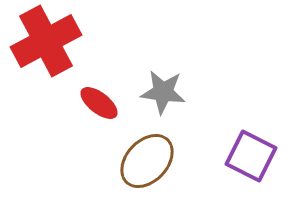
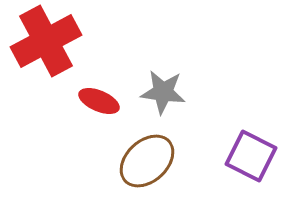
red ellipse: moved 2 px up; rotated 15 degrees counterclockwise
brown ellipse: rotated 4 degrees clockwise
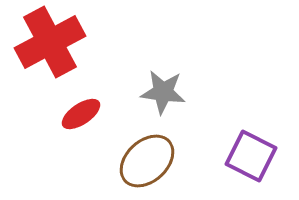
red cross: moved 4 px right, 1 px down
red ellipse: moved 18 px left, 13 px down; rotated 57 degrees counterclockwise
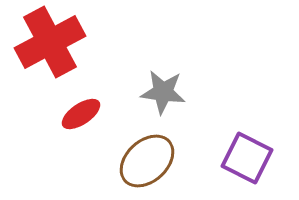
purple square: moved 4 px left, 2 px down
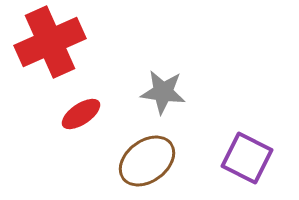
red cross: rotated 4 degrees clockwise
brown ellipse: rotated 6 degrees clockwise
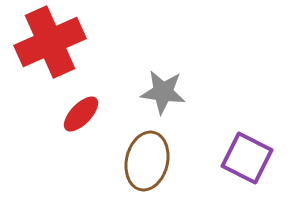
red ellipse: rotated 12 degrees counterclockwise
brown ellipse: rotated 40 degrees counterclockwise
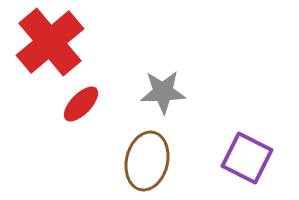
red cross: rotated 16 degrees counterclockwise
gray star: rotated 9 degrees counterclockwise
red ellipse: moved 10 px up
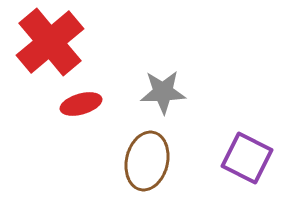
red ellipse: rotated 30 degrees clockwise
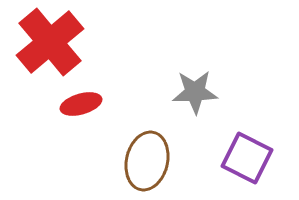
gray star: moved 32 px right
